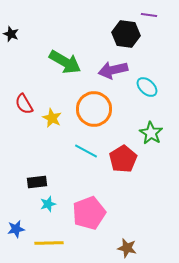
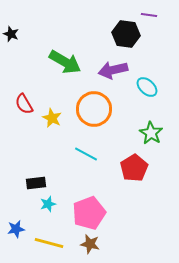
cyan line: moved 3 px down
red pentagon: moved 11 px right, 9 px down
black rectangle: moved 1 px left, 1 px down
yellow line: rotated 16 degrees clockwise
brown star: moved 37 px left, 4 px up
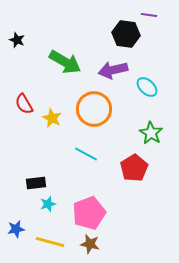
black star: moved 6 px right, 6 px down
yellow line: moved 1 px right, 1 px up
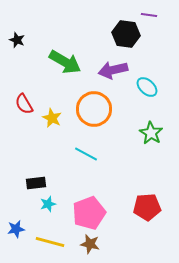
red pentagon: moved 13 px right, 39 px down; rotated 28 degrees clockwise
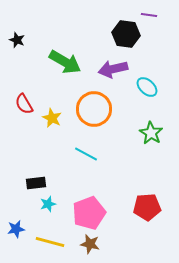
purple arrow: moved 1 px up
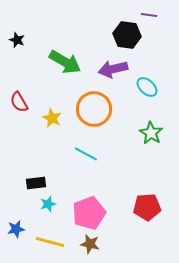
black hexagon: moved 1 px right, 1 px down
red semicircle: moved 5 px left, 2 px up
